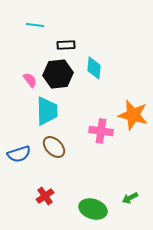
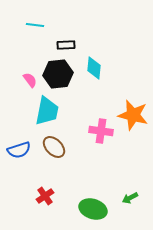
cyan trapezoid: rotated 12 degrees clockwise
blue semicircle: moved 4 px up
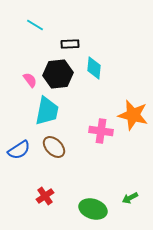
cyan line: rotated 24 degrees clockwise
black rectangle: moved 4 px right, 1 px up
blue semicircle: rotated 15 degrees counterclockwise
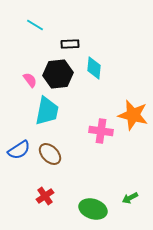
brown ellipse: moved 4 px left, 7 px down
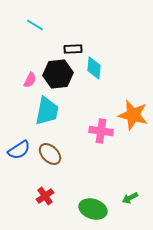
black rectangle: moved 3 px right, 5 px down
pink semicircle: rotated 63 degrees clockwise
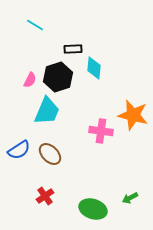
black hexagon: moved 3 px down; rotated 12 degrees counterclockwise
cyan trapezoid: rotated 12 degrees clockwise
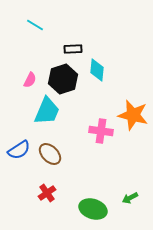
cyan diamond: moved 3 px right, 2 px down
black hexagon: moved 5 px right, 2 px down
red cross: moved 2 px right, 3 px up
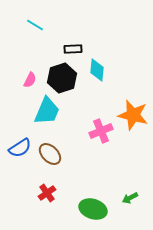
black hexagon: moved 1 px left, 1 px up
pink cross: rotated 30 degrees counterclockwise
blue semicircle: moved 1 px right, 2 px up
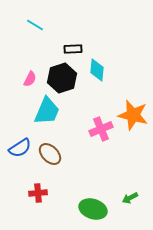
pink semicircle: moved 1 px up
pink cross: moved 2 px up
red cross: moved 9 px left; rotated 30 degrees clockwise
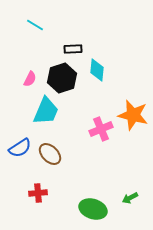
cyan trapezoid: moved 1 px left
